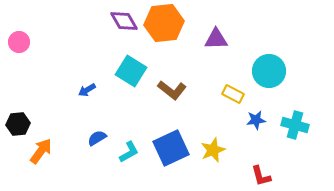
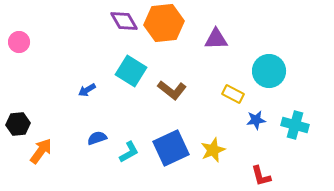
blue semicircle: rotated 12 degrees clockwise
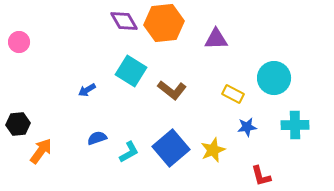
cyan circle: moved 5 px right, 7 px down
blue star: moved 9 px left, 7 px down
cyan cross: rotated 16 degrees counterclockwise
blue square: rotated 15 degrees counterclockwise
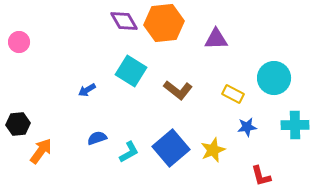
brown L-shape: moved 6 px right
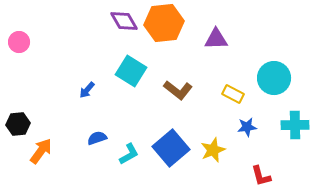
blue arrow: rotated 18 degrees counterclockwise
cyan L-shape: moved 2 px down
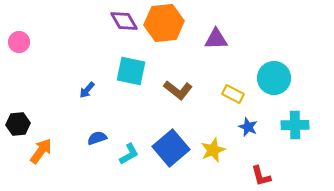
cyan square: rotated 20 degrees counterclockwise
blue star: moved 1 px right; rotated 30 degrees clockwise
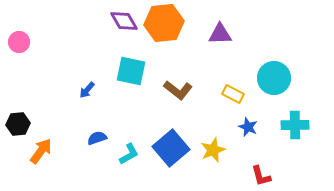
purple triangle: moved 4 px right, 5 px up
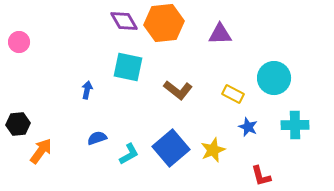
cyan square: moved 3 px left, 4 px up
blue arrow: rotated 150 degrees clockwise
